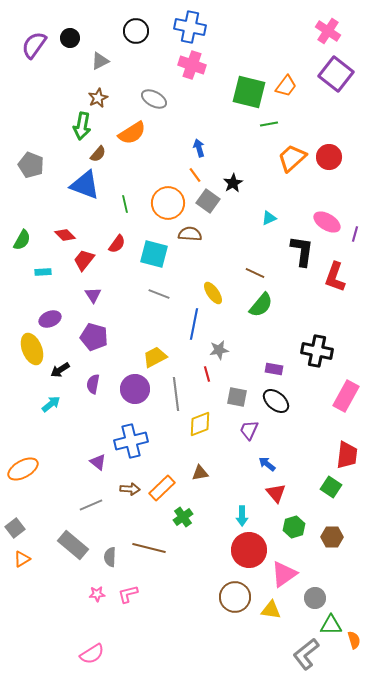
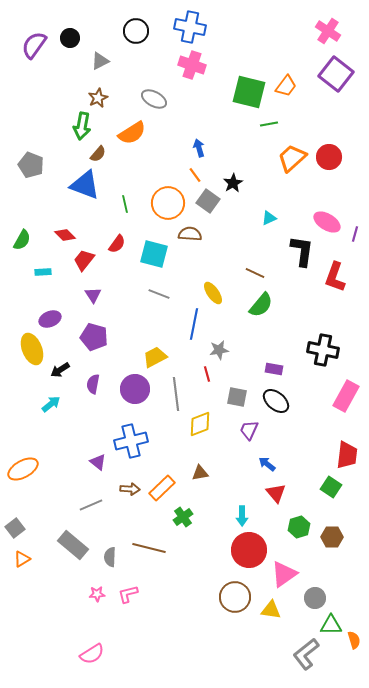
black cross at (317, 351): moved 6 px right, 1 px up
green hexagon at (294, 527): moved 5 px right
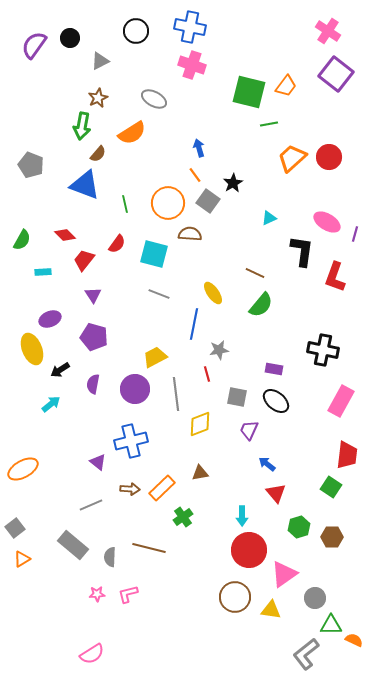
pink rectangle at (346, 396): moved 5 px left, 5 px down
orange semicircle at (354, 640): rotated 48 degrees counterclockwise
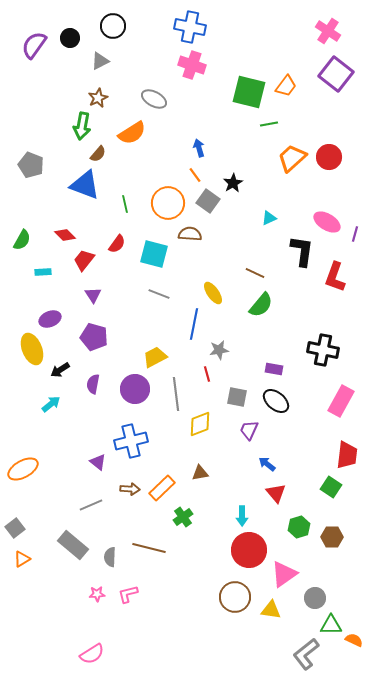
black circle at (136, 31): moved 23 px left, 5 px up
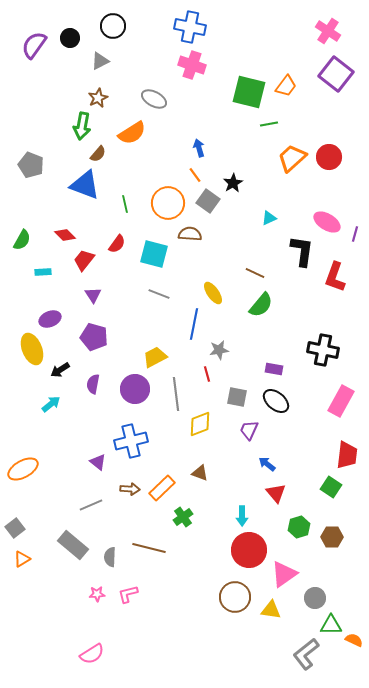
brown triangle at (200, 473): rotated 30 degrees clockwise
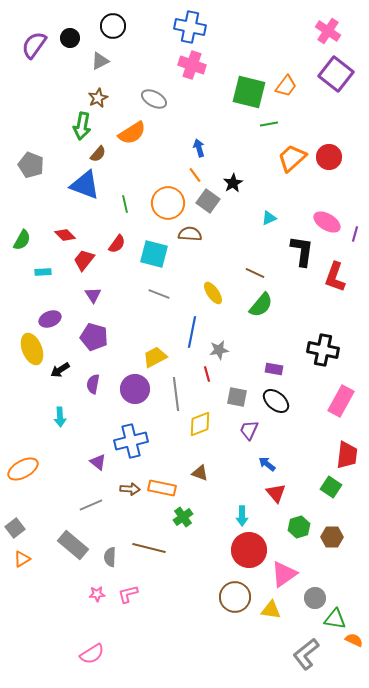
blue line at (194, 324): moved 2 px left, 8 px down
cyan arrow at (51, 404): moved 9 px right, 13 px down; rotated 126 degrees clockwise
orange rectangle at (162, 488): rotated 56 degrees clockwise
green triangle at (331, 625): moved 4 px right, 6 px up; rotated 10 degrees clockwise
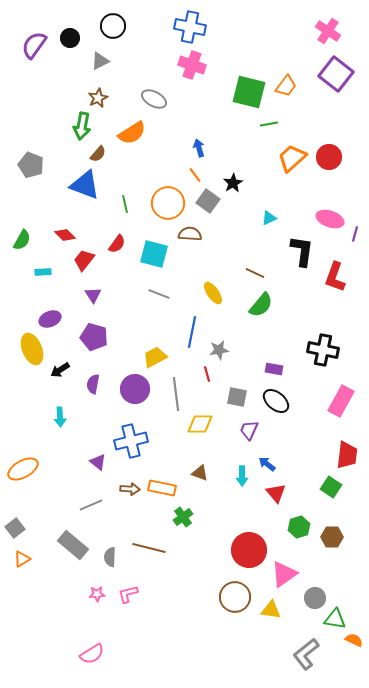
pink ellipse at (327, 222): moved 3 px right, 3 px up; rotated 12 degrees counterclockwise
yellow diamond at (200, 424): rotated 20 degrees clockwise
cyan arrow at (242, 516): moved 40 px up
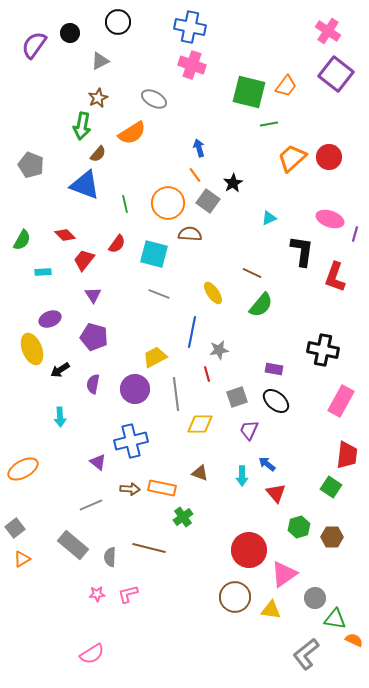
black circle at (113, 26): moved 5 px right, 4 px up
black circle at (70, 38): moved 5 px up
brown line at (255, 273): moved 3 px left
gray square at (237, 397): rotated 30 degrees counterclockwise
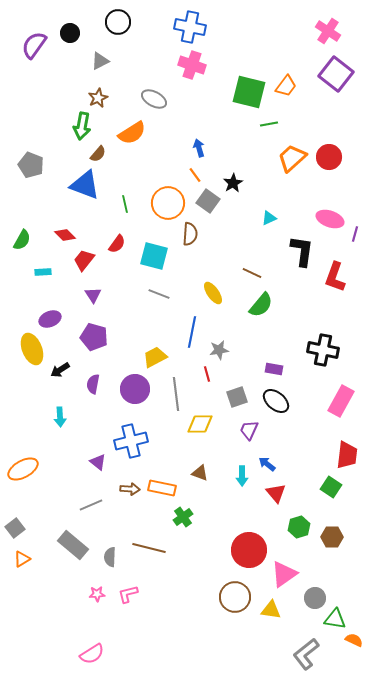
brown semicircle at (190, 234): rotated 90 degrees clockwise
cyan square at (154, 254): moved 2 px down
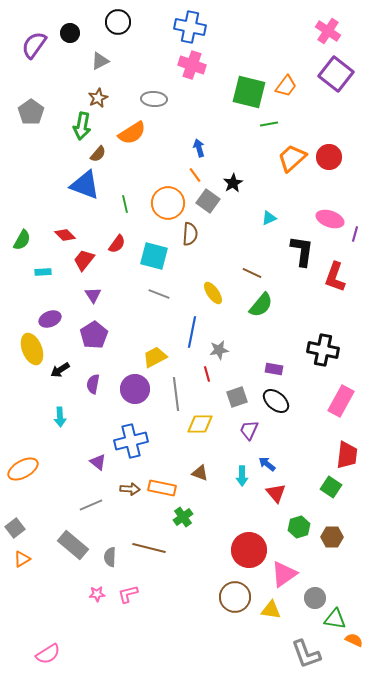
gray ellipse at (154, 99): rotated 25 degrees counterclockwise
gray pentagon at (31, 165): moved 53 px up; rotated 15 degrees clockwise
purple pentagon at (94, 337): moved 2 px up; rotated 24 degrees clockwise
pink semicircle at (92, 654): moved 44 px left
gray L-shape at (306, 654): rotated 72 degrees counterclockwise
